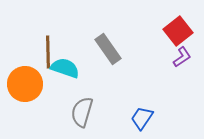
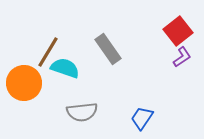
brown line: rotated 32 degrees clockwise
orange circle: moved 1 px left, 1 px up
gray semicircle: rotated 112 degrees counterclockwise
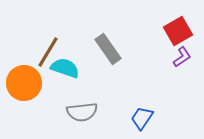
red square: rotated 8 degrees clockwise
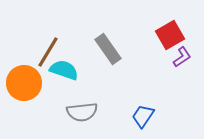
red square: moved 8 px left, 4 px down
cyan semicircle: moved 1 px left, 2 px down
blue trapezoid: moved 1 px right, 2 px up
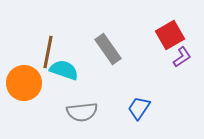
brown line: rotated 20 degrees counterclockwise
blue trapezoid: moved 4 px left, 8 px up
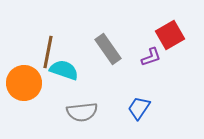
purple L-shape: moved 31 px left; rotated 15 degrees clockwise
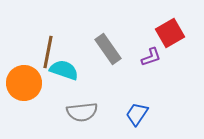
red square: moved 2 px up
blue trapezoid: moved 2 px left, 6 px down
